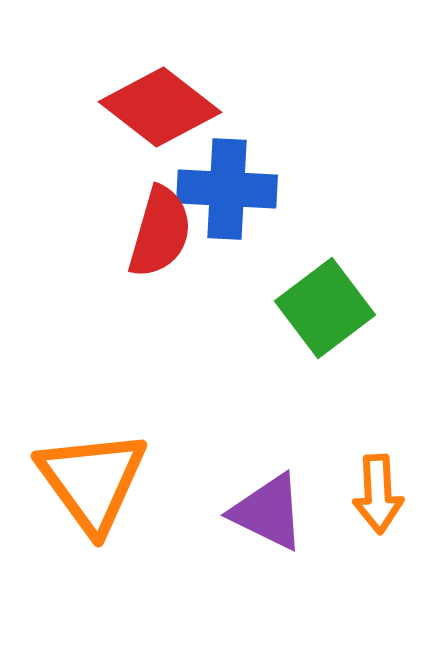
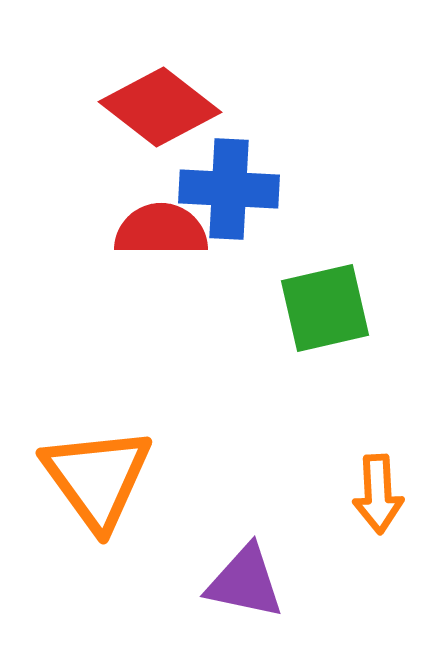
blue cross: moved 2 px right
red semicircle: moved 1 px right, 2 px up; rotated 106 degrees counterclockwise
green square: rotated 24 degrees clockwise
orange triangle: moved 5 px right, 3 px up
purple triangle: moved 23 px left, 70 px down; rotated 14 degrees counterclockwise
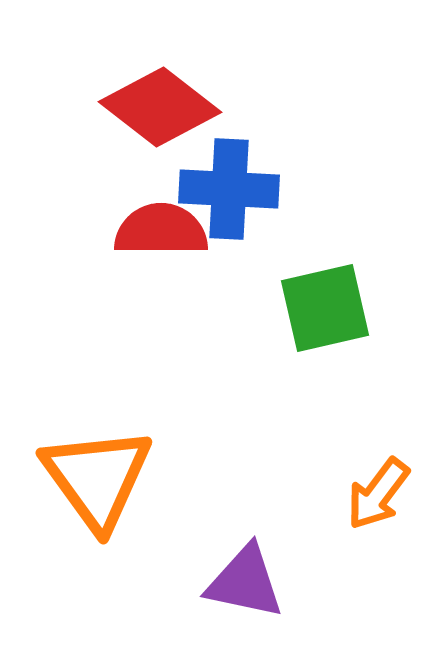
orange arrow: rotated 40 degrees clockwise
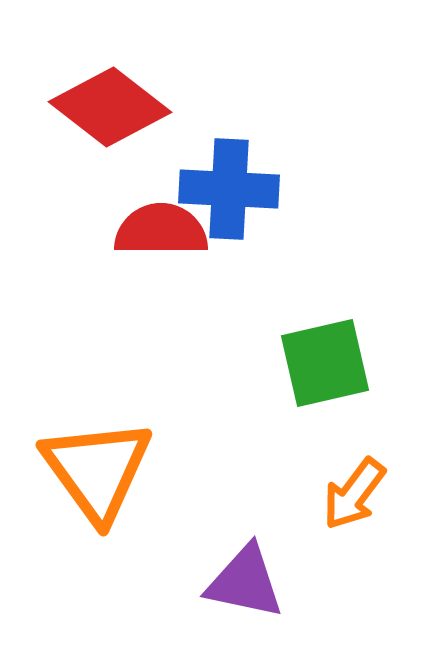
red diamond: moved 50 px left
green square: moved 55 px down
orange triangle: moved 8 px up
orange arrow: moved 24 px left
